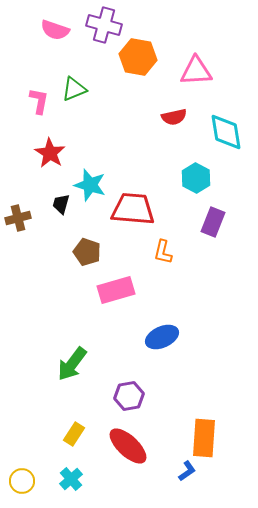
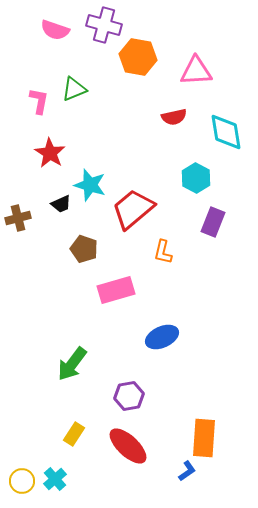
black trapezoid: rotated 130 degrees counterclockwise
red trapezoid: rotated 45 degrees counterclockwise
brown pentagon: moved 3 px left, 3 px up
cyan cross: moved 16 px left
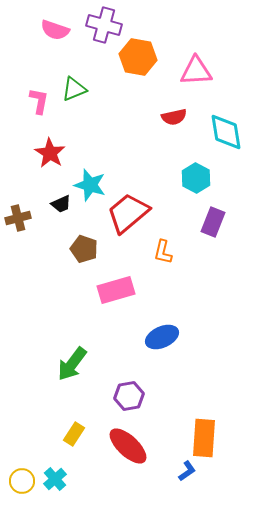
red trapezoid: moved 5 px left, 4 px down
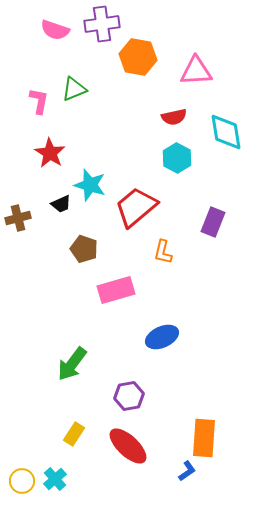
purple cross: moved 2 px left, 1 px up; rotated 24 degrees counterclockwise
cyan hexagon: moved 19 px left, 20 px up
red trapezoid: moved 8 px right, 6 px up
